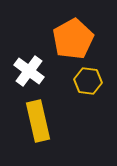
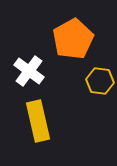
yellow hexagon: moved 12 px right
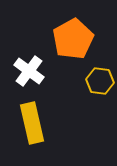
yellow rectangle: moved 6 px left, 2 px down
